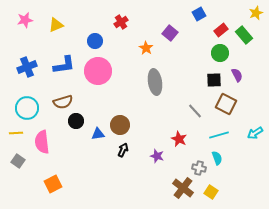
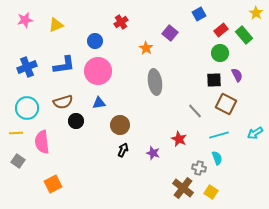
yellow star: rotated 16 degrees counterclockwise
blue triangle: moved 1 px right, 31 px up
purple star: moved 4 px left, 3 px up
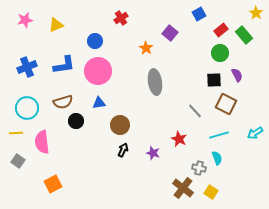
red cross: moved 4 px up
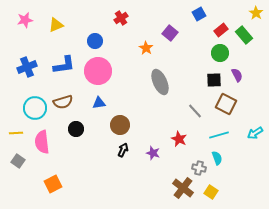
gray ellipse: moved 5 px right; rotated 15 degrees counterclockwise
cyan circle: moved 8 px right
black circle: moved 8 px down
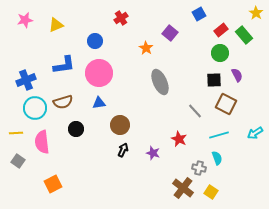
blue cross: moved 1 px left, 13 px down
pink circle: moved 1 px right, 2 px down
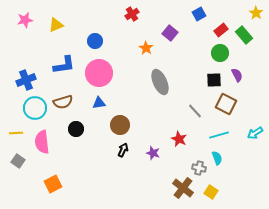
red cross: moved 11 px right, 4 px up
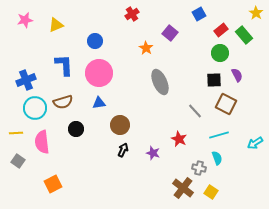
blue L-shape: rotated 85 degrees counterclockwise
cyan arrow: moved 10 px down
